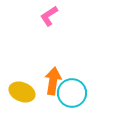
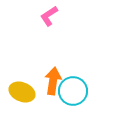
cyan circle: moved 1 px right, 2 px up
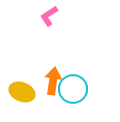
cyan circle: moved 2 px up
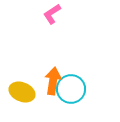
pink L-shape: moved 3 px right, 2 px up
cyan circle: moved 2 px left
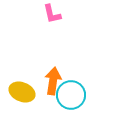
pink L-shape: rotated 70 degrees counterclockwise
cyan circle: moved 6 px down
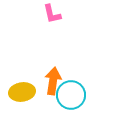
yellow ellipse: rotated 30 degrees counterclockwise
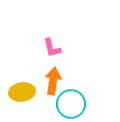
pink L-shape: moved 34 px down
cyan circle: moved 9 px down
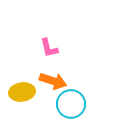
pink L-shape: moved 3 px left
orange arrow: rotated 100 degrees clockwise
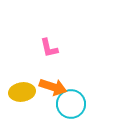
orange arrow: moved 6 px down
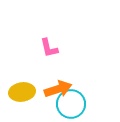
orange arrow: moved 5 px right, 2 px down; rotated 36 degrees counterclockwise
